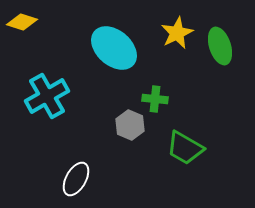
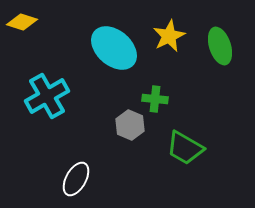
yellow star: moved 8 px left, 3 px down
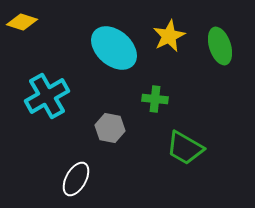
gray hexagon: moved 20 px left, 3 px down; rotated 12 degrees counterclockwise
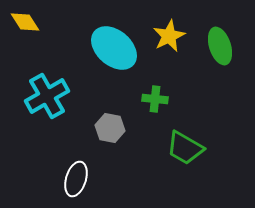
yellow diamond: moved 3 px right; rotated 40 degrees clockwise
white ellipse: rotated 12 degrees counterclockwise
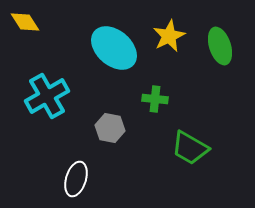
green trapezoid: moved 5 px right
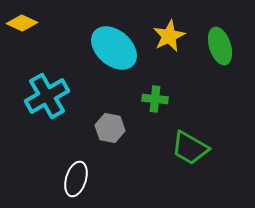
yellow diamond: moved 3 px left, 1 px down; rotated 32 degrees counterclockwise
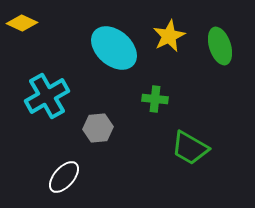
gray hexagon: moved 12 px left; rotated 16 degrees counterclockwise
white ellipse: moved 12 px left, 2 px up; rotated 24 degrees clockwise
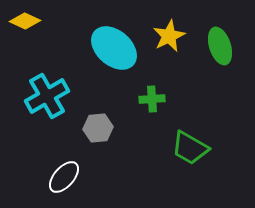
yellow diamond: moved 3 px right, 2 px up
green cross: moved 3 px left; rotated 10 degrees counterclockwise
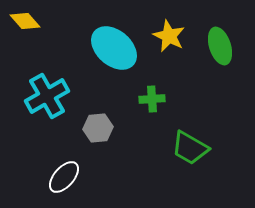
yellow diamond: rotated 24 degrees clockwise
yellow star: rotated 20 degrees counterclockwise
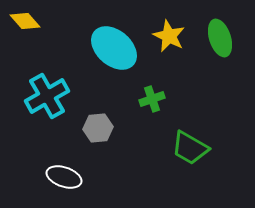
green ellipse: moved 8 px up
green cross: rotated 15 degrees counterclockwise
white ellipse: rotated 68 degrees clockwise
